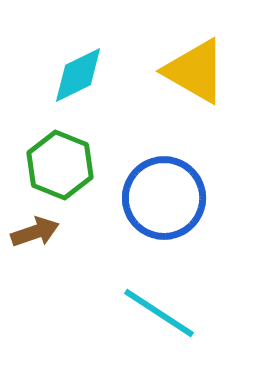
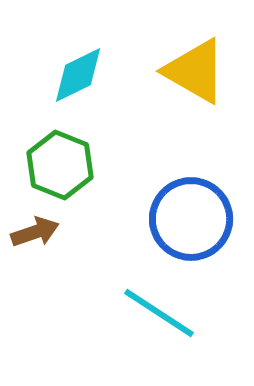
blue circle: moved 27 px right, 21 px down
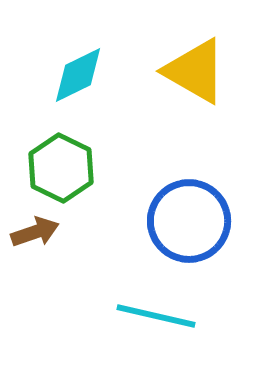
green hexagon: moved 1 px right, 3 px down; rotated 4 degrees clockwise
blue circle: moved 2 px left, 2 px down
cyan line: moved 3 px left, 3 px down; rotated 20 degrees counterclockwise
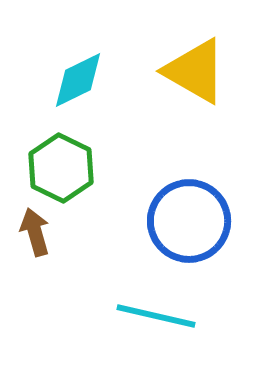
cyan diamond: moved 5 px down
brown arrow: rotated 87 degrees counterclockwise
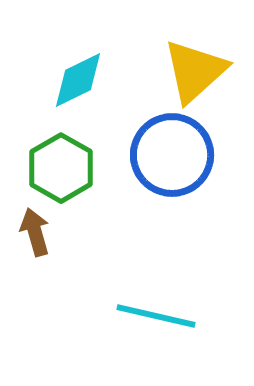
yellow triangle: rotated 48 degrees clockwise
green hexagon: rotated 4 degrees clockwise
blue circle: moved 17 px left, 66 px up
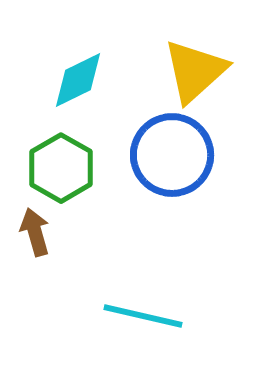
cyan line: moved 13 px left
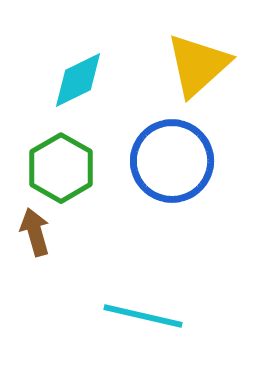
yellow triangle: moved 3 px right, 6 px up
blue circle: moved 6 px down
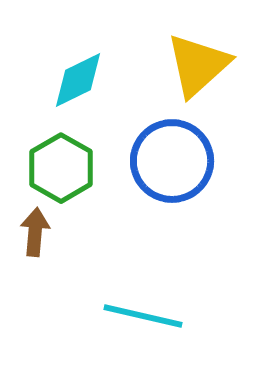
brown arrow: rotated 21 degrees clockwise
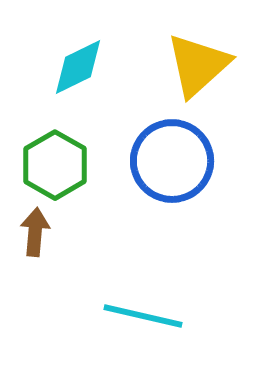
cyan diamond: moved 13 px up
green hexagon: moved 6 px left, 3 px up
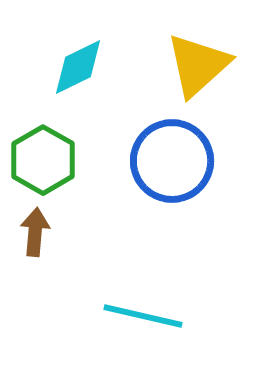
green hexagon: moved 12 px left, 5 px up
